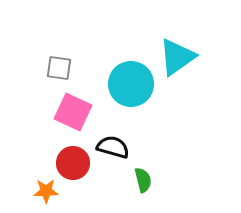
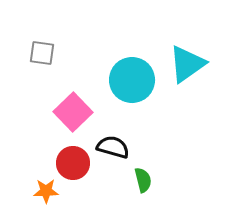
cyan triangle: moved 10 px right, 7 px down
gray square: moved 17 px left, 15 px up
cyan circle: moved 1 px right, 4 px up
pink square: rotated 21 degrees clockwise
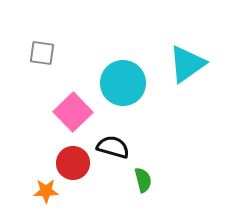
cyan circle: moved 9 px left, 3 px down
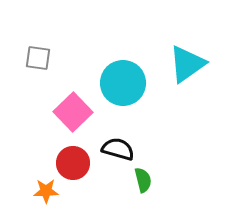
gray square: moved 4 px left, 5 px down
black semicircle: moved 5 px right, 2 px down
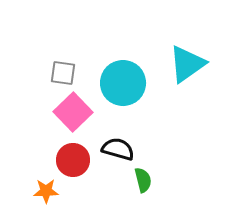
gray square: moved 25 px right, 15 px down
red circle: moved 3 px up
